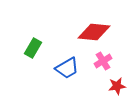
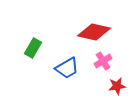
red diamond: rotated 8 degrees clockwise
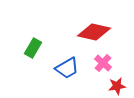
pink cross: moved 2 px down; rotated 18 degrees counterclockwise
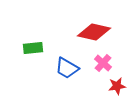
green rectangle: rotated 54 degrees clockwise
blue trapezoid: rotated 60 degrees clockwise
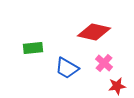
pink cross: moved 1 px right
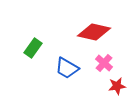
green rectangle: rotated 48 degrees counterclockwise
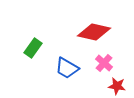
red star: rotated 18 degrees clockwise
